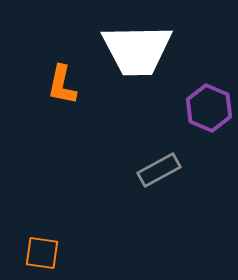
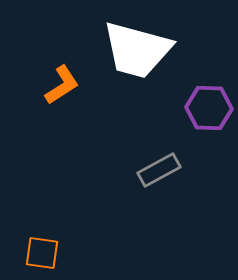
white trapezoid: rotated 16 degrees clockwise
orange L-shape: rotated 135 degrees counterclockwise
purple hexagon: rotated 21 degrees counterclockwise
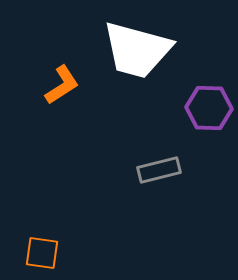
gray rectangle: rotated 15 degrees clockwise
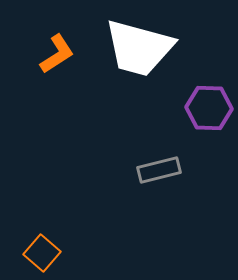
white trapezoid: moved 2 px right, 2 px up
orange L-shape: moved 5 px left, 31 px up
orange square: rotated 33 degrees clockwise
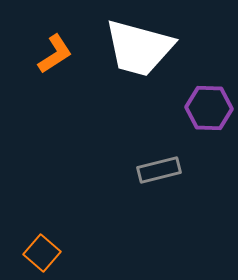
orange L-shape: moved 2 px left
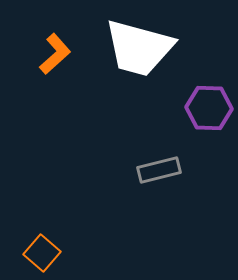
orange L-shape: rotated 9 degrees counterclockwise
